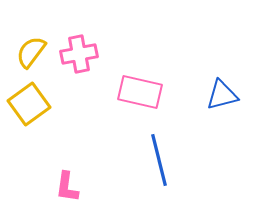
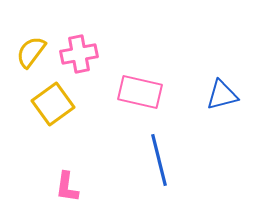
yellow square: moved 24 px right
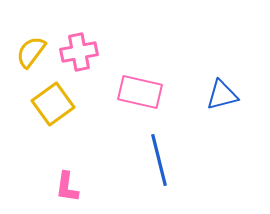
pink cross: moved 2 px up
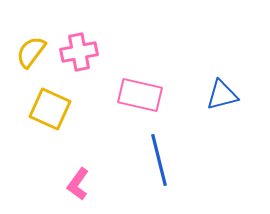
pink rectangle: moved 3 px down
yellow square: moved 3 px left, 5 px down; rotated 30 degrees counterclockwise
pink L-shape: moved 11 px right, 3 px up; rotated 28 degrees clockwise
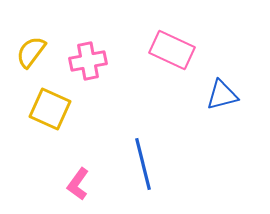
pink cross: moved 9 px right, 9 px down
pink rectangle: moved 32 px right, 45 px up; rotated 12 degrees clockwise
blue line: moved 16 px left, 4 px down
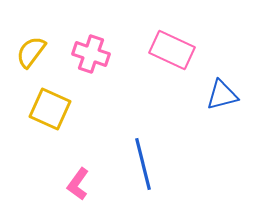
pink cross: moved 3 px right, 7 px up; rotated 30 degrees clockwise
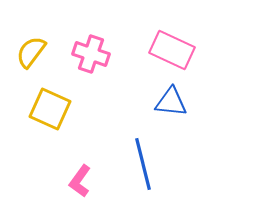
blue triangle: moved 51 px left, 7 px down; rotated 20 degrees clockwise
pink L-shape: moved 2 px right, 3 px up
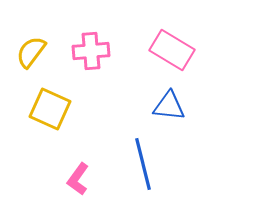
pink rectangle: rotated 6 degrees clockwise
pink cross: moved 3 px up; rotated 24 degrees counterclockwise
blue triangle: moved 2 px left, 4 px down
pink L-shape: moved 2 px left, 2 px up
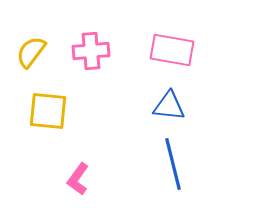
pink rectangle: rotated 21 degrees counterclockwise
yellow square: moved 2 px left, 2 px down; rotated 18 degrees counterclockwise
blue line: moved 30 px right
